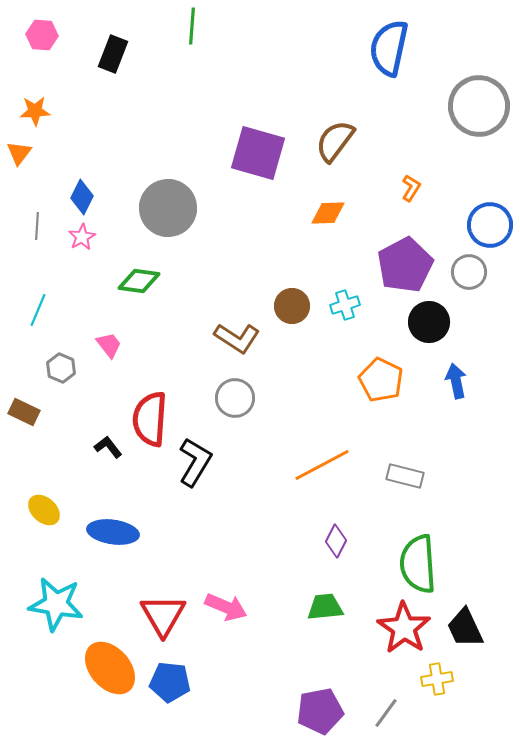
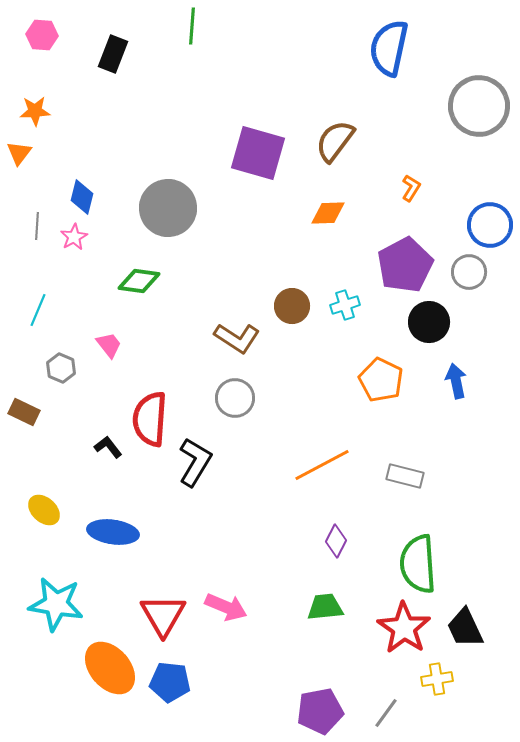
blue diamond at (82, 197): rotated 12 degrees counterclockwise
pink star at (82, 237): moved 8 px left
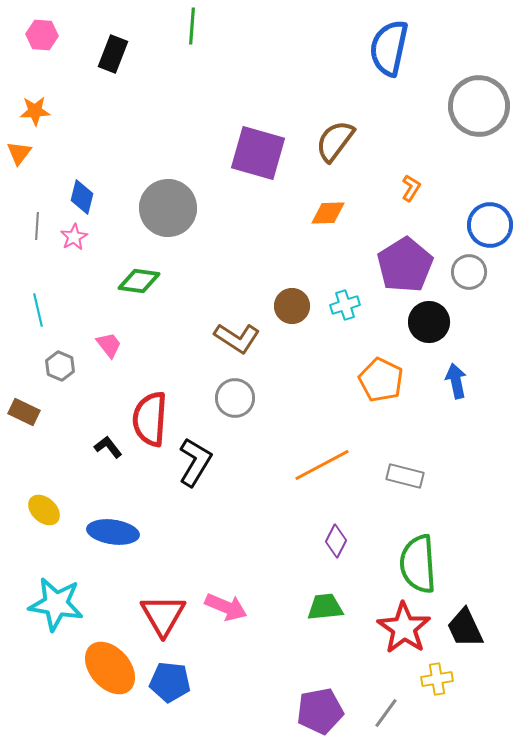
purple pentagon at (405, 265): rotated 4 degrees counterclockwise
cyan line at (38, 310): rotated 36 degrees counterclockwise
gray hexagon at (61, 368): moved 1 px left, 2 px up
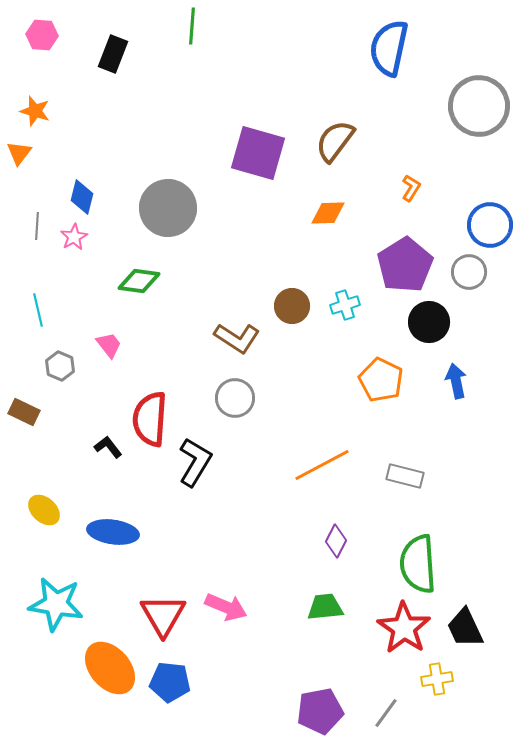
orange star at (35, 111): rotated 20 degrees clockwise
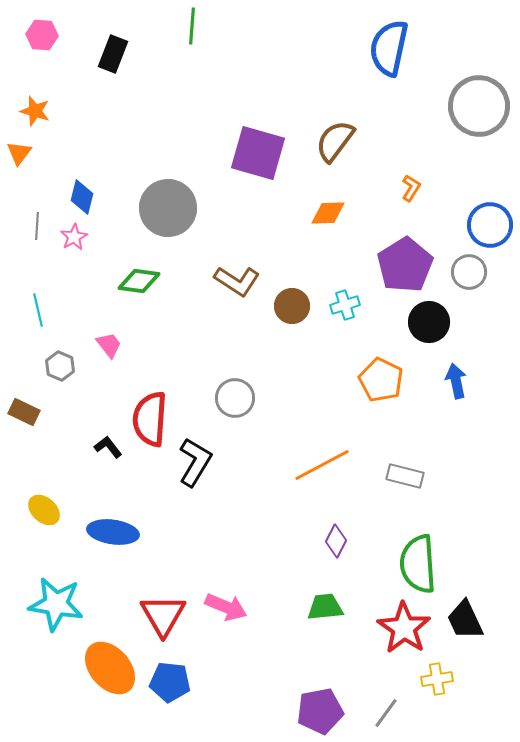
brown L-shape at (237, 338): moved 57 px up
black trapezoid at (465, 628): moved 8 px up
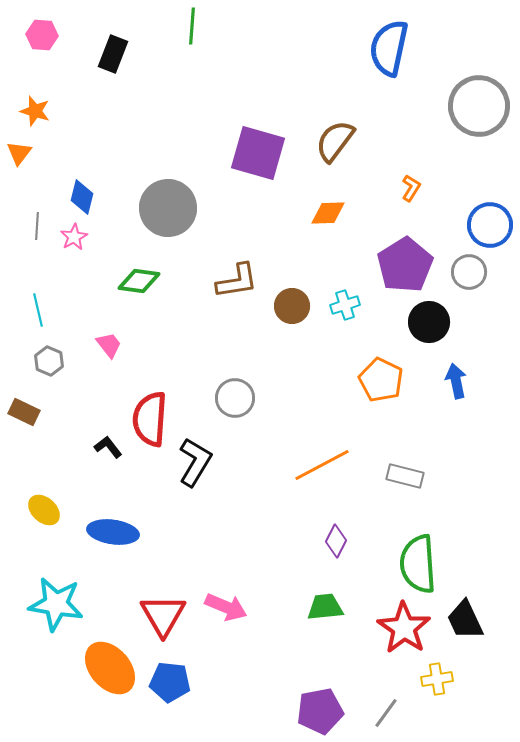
brown L-shape at (237, 281): rotated 42 degrees counterclockwise
gray hexagon at (60, 366): moved 11 px left, 5 px up
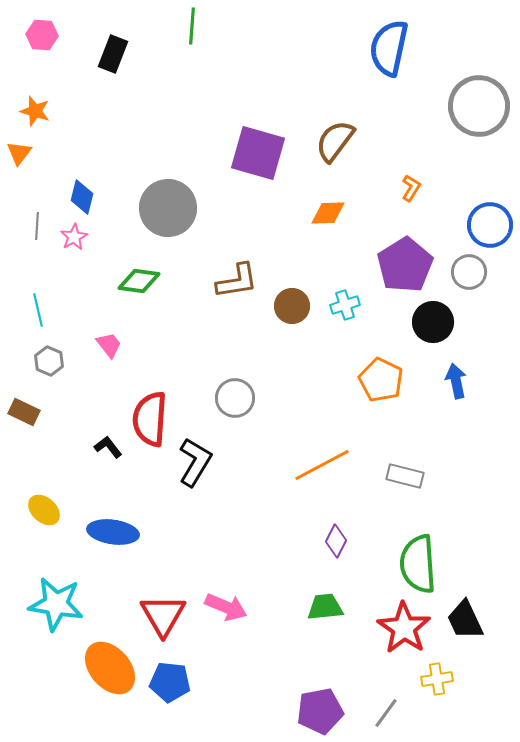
black circle at (429, 322): moved 4 px right
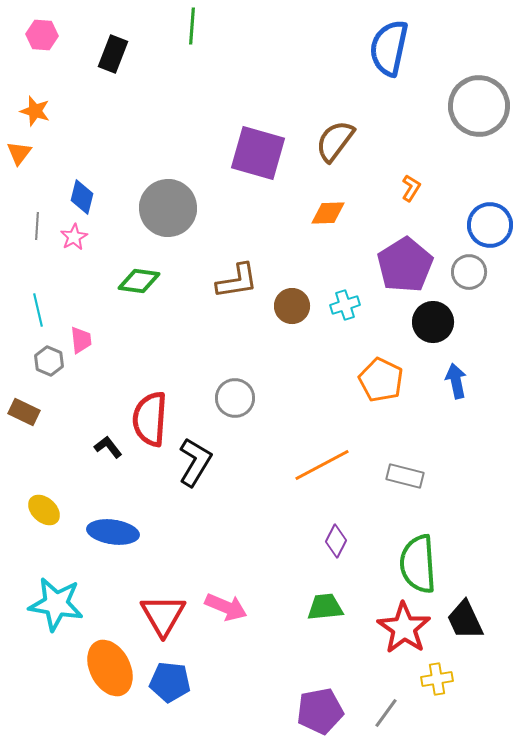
pink trapezoid at (109, 345): moved 28 px left, 5 px up; rotated 32 degrees clockwise
orange ellipse at (110, 668): rotated 14 degrees clockwise
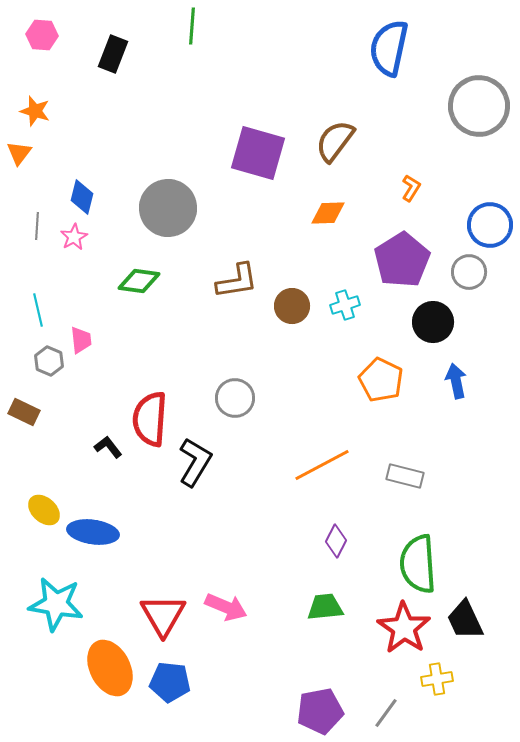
purple pentagon at (405, 265): moved 3 px left, 5 px up
blue ellipse at (113, 532): moved 20 px left
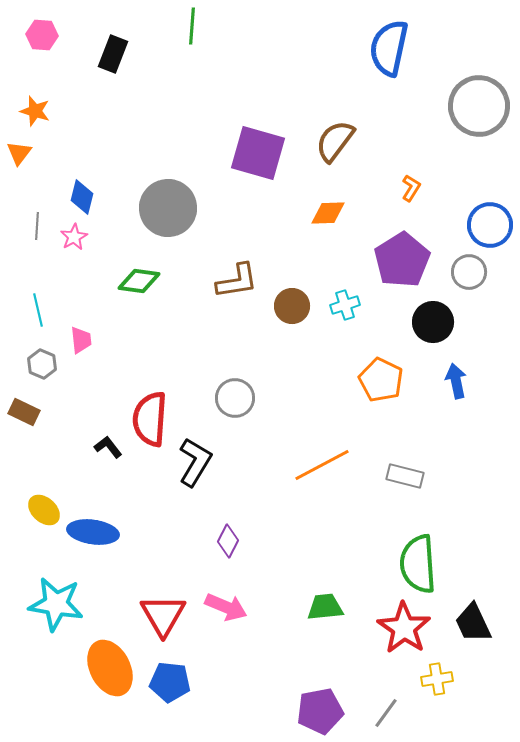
gray hexagon at (49, 361): moved 7 px left, 3 px down
purple diamond at (336, 541): moved 108 px left
black trapezoid at (465, 620): moved 8 px right, 3 px down
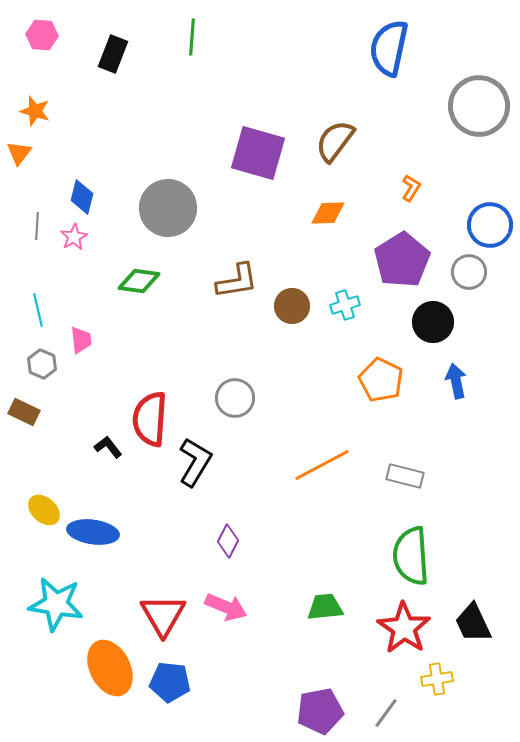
green line at (192, 26): moved 11 px down
green semicircle at (418, 564): moved 7 px left, 8 px up
